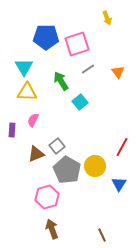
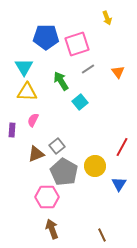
gray pentagon: moved 3 px left, 2 px down
pink hexagon: rotated 15 degrees clockwise
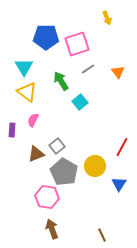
yellow triangle: rotated 35 degrees clockwise
pink hexagon: rotated 10 degrees clockwise
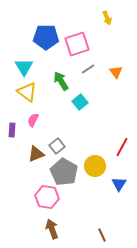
orange triangle: moved 2 px left
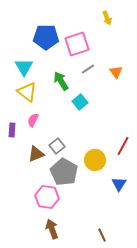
red line: moved 1 px right, 1 px up
yellow circle: moved 6 px up
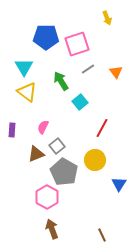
pink semicircle: moved 10 px right, 7 px down
red line: moved 21 px left, 18 px up
pink hexagon: rotated 20 degrees clockwise
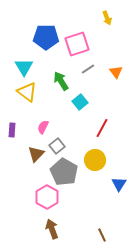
brown triangle: rotated 24 degrees counterclockwise
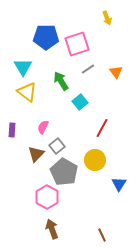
cyan triangle: moved 1 px left
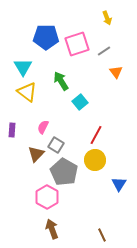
gray line: moved 16 px right, 18 px up
red line: moved 6 px left, 7 px down
gray square: moved 1 px left, 1 px up; rotated 21 degrees counterclockwise
